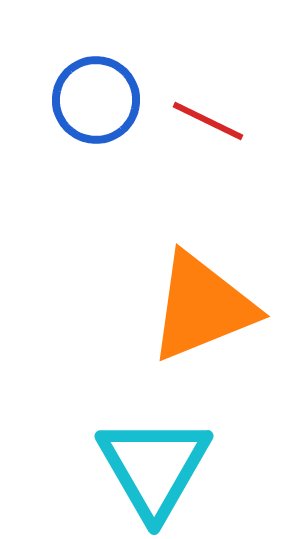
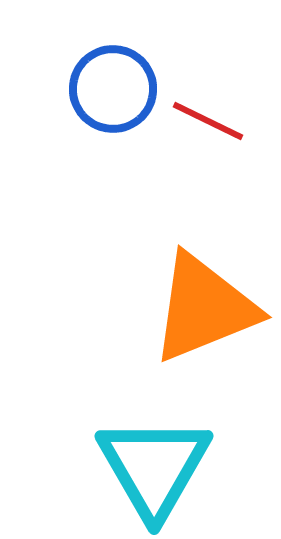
blue circle: moved 17 px right, 11 px up
orange triangle: moved 2 px right, 1 px down
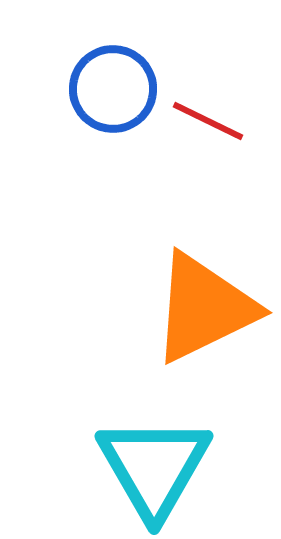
orange triangle: rotated 4 degrees counterclockwise
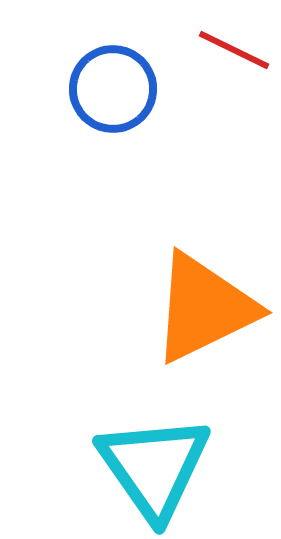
red line: moved 26 px right, 71 px up
cyan triangle: rotated 5 degrees counterclockwise
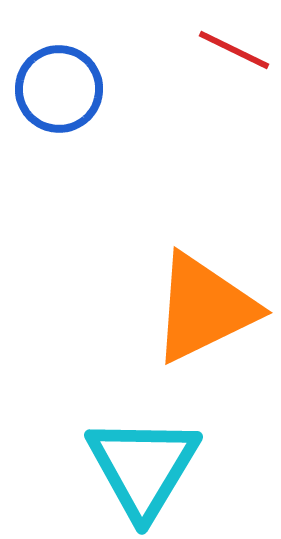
blue circle: moved 54 px left
cyan triangle: moved 11 px left; rotated 6 degrees clockwise
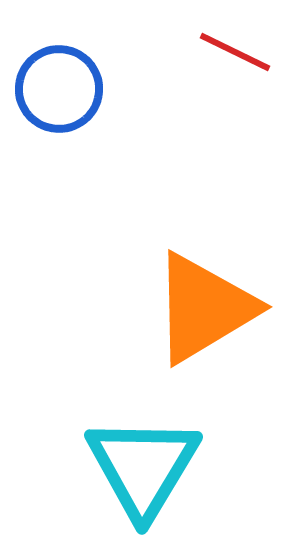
red line: moved 1 px right, 2 px down
orange triangle: rotated 5 degrees counterclockwise
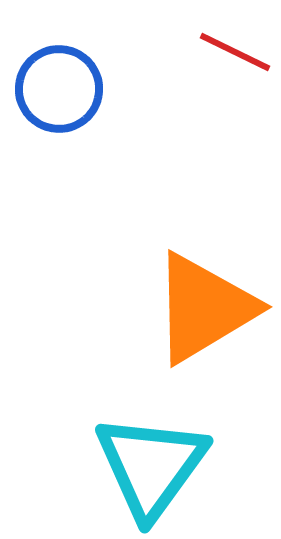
cyan triangle: moved 8 px right, 1 px up; rotated 5 degrees clockwise
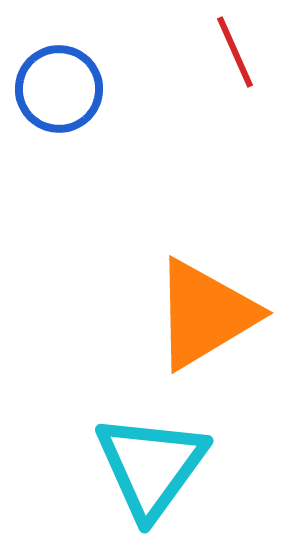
red line: rotated 40 degrees clockwise
orange triangle: moved 1 px right, 6 px down
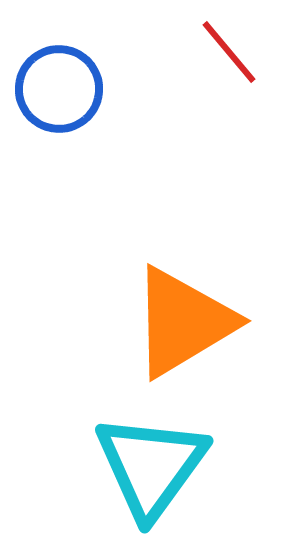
red line: moved 6 px left; rotated 16 degrees counterclockwise
orange triangle: moved 22 px left, 8 px down
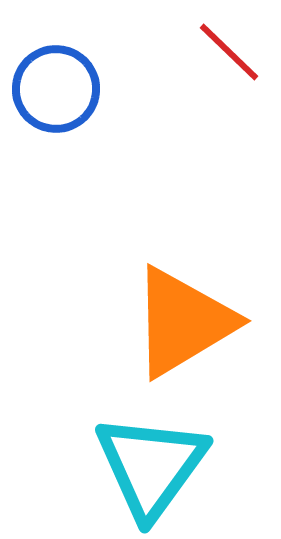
red line: rotated 6 degrees counterclockwise
blue circle: moved 3 px left
